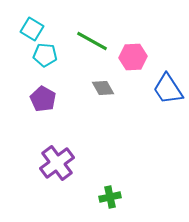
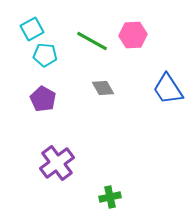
cyan square: rotated 30 degrees clockwise
pink hexagon: moved 22 px up
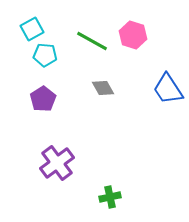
pink hexagon: rotated 20 degrees clockwise
purple pentagon: rotated 10 degrees clockwise
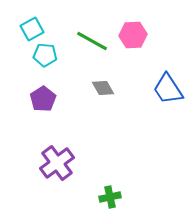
pink hexagon: rotated 20 degrees counterclockwise
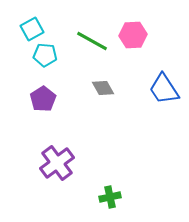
blue trapezoid: moved 4 px left
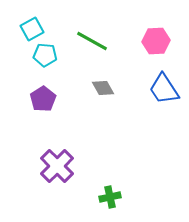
pink hexagon: moved 23 px right, 6 px down
purple cross: moved 3 px down; rotated 8 degrees counterclockwise
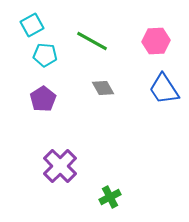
cyan square: moved 4 px up
purple cross: moved 3 px right
green cross: rotated 15 degrees counterclockwise
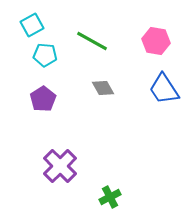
pink hexagon: rotated 12 degrees clockwise
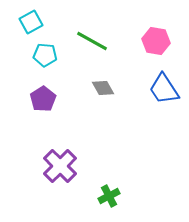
cyan square: moved 1 px left, 3 px up
green cross: moved 1 px left, 1 px up
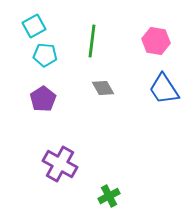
cyan square: moved 3 px right, 4 px down
green line: rotated 68 degrees clockwise
purple cross: moved 2 px up; rotated 16 degrees counterclockwise
